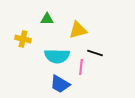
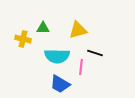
green triangle: moved 4 px left, 9 px down
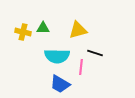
yellow cross: moved 7 px up
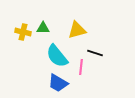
yellow triangle: moved 1 px left
cyan semicircle: rotated 50 degrees clockwise
blue trapezoid: moved 2 px left, 1 px up
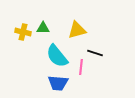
blue trapezoid: rotated 25 degrees counterclockwise
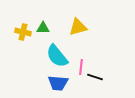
yellow triangle: moved 1 px right, 3 px up
black line: moved 24 px down
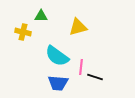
green triangle: moved 2 px left, 12 px up
cyan semicircle: rotated 15 degrees counterclockwise
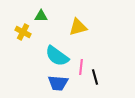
yellow cross: rotated 14 degrees clockwise
black line: rotated 56 degrees clockwise
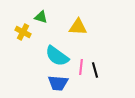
green triangle: moved 1 px down; rotated 16 degrees clockwise
yellow triangle: rotated 18 degrees clockwise
black line: moved 7 px up
